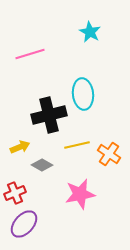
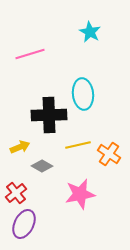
black cross: rotated 12 degrees clockwise
yellow line: moved 1 px right
gray diamond: moved 1 px down
red cross: moved 1 px right; rotated 15 degrees counterclockwise
purple ellipse: rotated 16 degrees counterclockwise
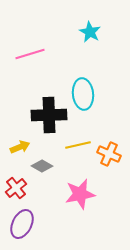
orange cross: rotated 10 degrees counterclockwise
red cross: moved 5 px up
purple ellipse: moved 2 px left
